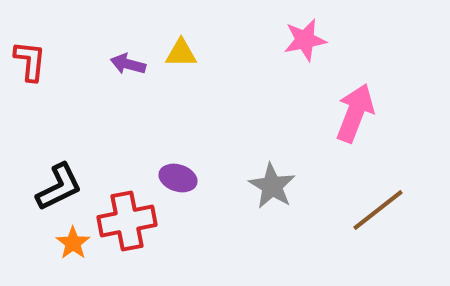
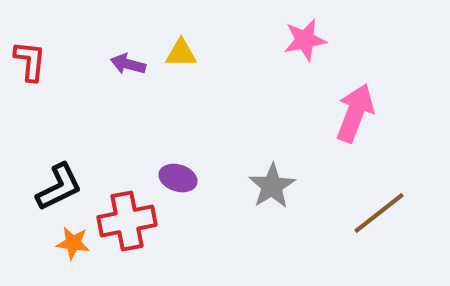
gray star: rotated 9 degrees clockwise
brown line: moved 1 px right, 3 px down
orange star: rotated 28 degrees counterclockwise
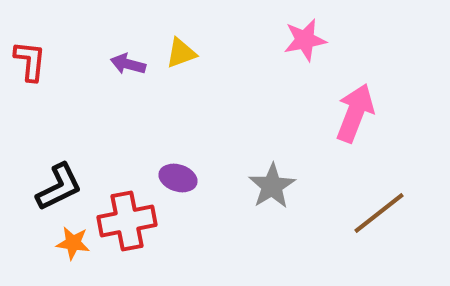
yellow triangle: rotated 20 degrees counterclockwise
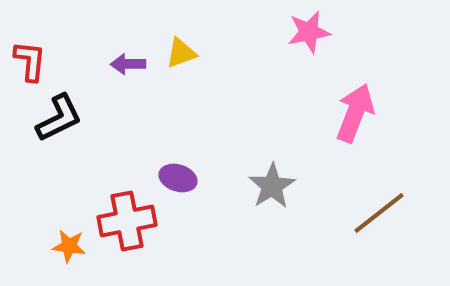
pink star: moved 4 px right, 8 px up
purple arrow: rotated 16 degrees counterclockwise
black L-shape: moved 69 px up
orange star: moved 4 px left, 3 px down
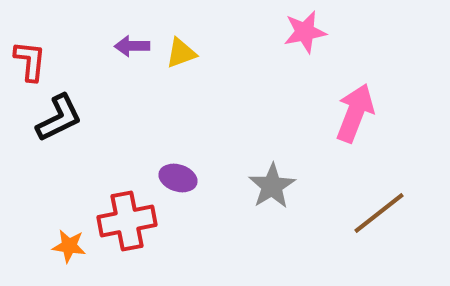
pink star: moved 4 px left
purple arrow: moved 4 px right, 18 px up
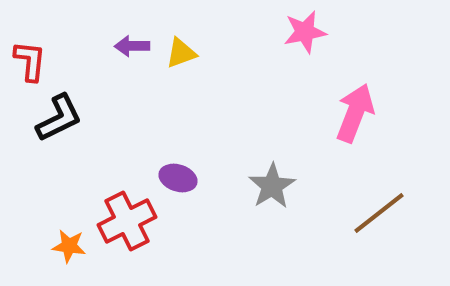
red cross: rotated 16 degrees counterclockwise
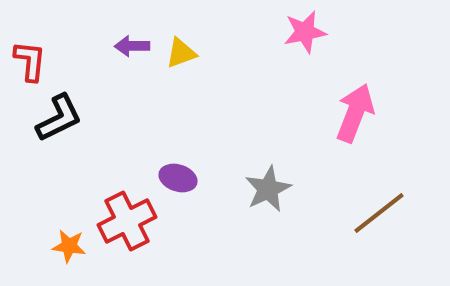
gray star: moved 4 px left, 3 px down; rotated 6 degrees clockwise
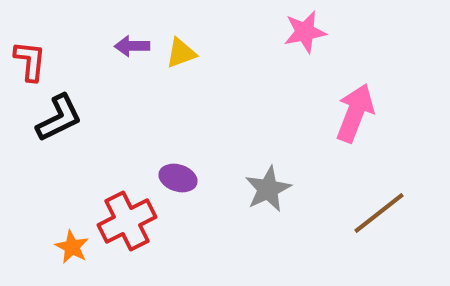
orange star: moved 3 px right, 1 px down; rotated 20 degrees clockwise
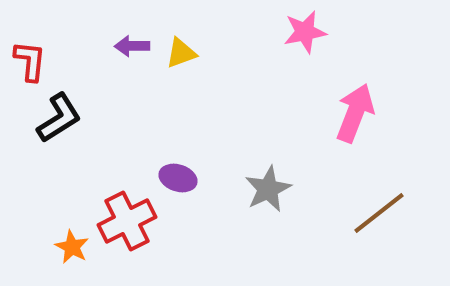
black L-shape: rotated 6 degrees counterclockwise
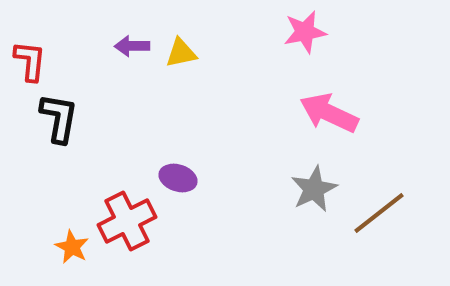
yellow triangle: rotated 8 degrees clockwise
pink arrow: moved 26 px left; rotated 86 degrees counterclockwise
black L-shape: rotated 48 degrees counterclockwise
gray star: moved 46 px right
